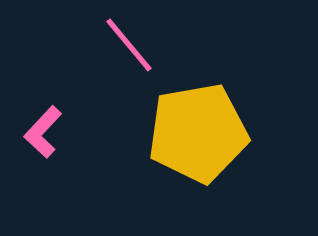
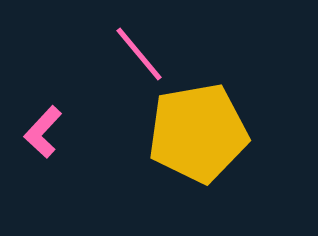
pink line: moved 10 px right, 9 px down
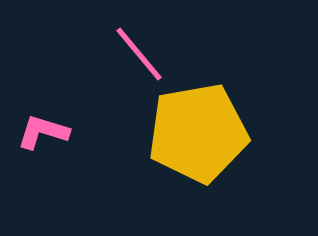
pink L-shape: rotated 64 degrees clockwise
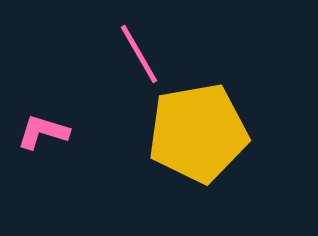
pink line: rotated 10 degrees clockwise
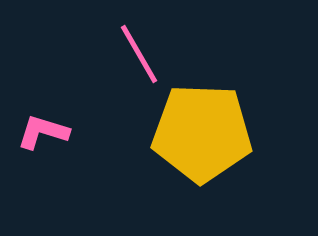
yellow pentagon: moved 4 px right; rotated 12 degrees clockwise
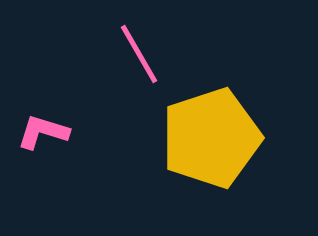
yellow pentagon: moved 9 px right, 5 px down; rotated 20 degrees counterclockwise
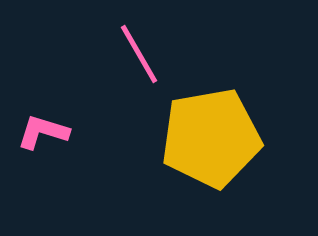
yellow pentagon: rotated 8 degrees clockwise
